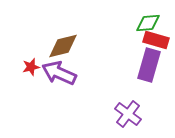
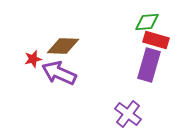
green diamond: moved 1 px left, 1 px up
brown diamond: rotated 16 degrees clockwise
red star: moved 2 px right, 8 px up
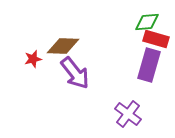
red rectangle: moved 1 px up
purple arrow: moved 16 px right; rotated 152 degrees counterclockwise
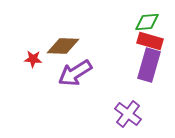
red rectangle: moved 6 px left, 2 px down
red star: rotated 18 degrees clockwise
purple arrow: rotated 96 degrees clockwise
